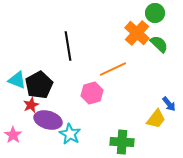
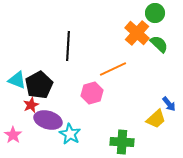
black line: rotated 12 degrees clockwise
yellow trapezoid: rotated 10 degrees clockwise
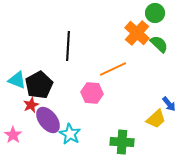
pink hexagon: rotated 20 degrees clockwise
purple ellipse: rotated 36 degrees clockwise
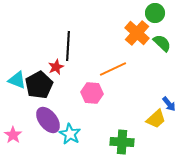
green semicircle: moved 3 px right, 1 px up
red star: moved 25 px right, 38 px up
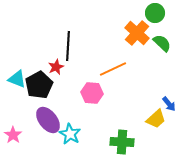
cyan triangle: moved 1 px up
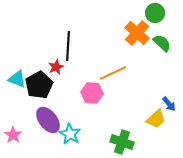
orange line: moved 4 px down
green cross: rotated 15 degrees clockwise
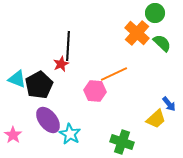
red star: moved 5 px right, 3 px up
orange line: moved 1 px right, 1 px down
pink hexagon: moved 3 px right, 2 px up
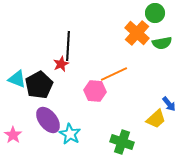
green semicircle: rotated 126 degrees clockwise
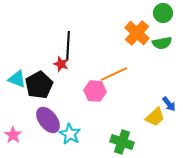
green circle: moved 8 px right
red star: rotated 28 degrees counterclockwise
yellow trapezoid: moved 1 px left, 2 px up
